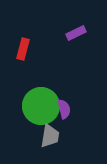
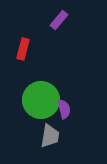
purple rectangle: moved 17 px left, 13 px up; rotated 24 degrees counterclockwise
green circle: moved 6 px up
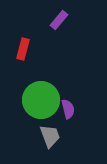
purple semicircle: moved 4 px right
gray trapezoid: rotated 30 degrees counterclockwise
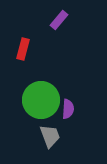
purple semicircle: rotated 18 degrees clockwise
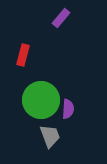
purple rectangle: moved 2 px right, 2 px up
red rectangle: moved 6 px down
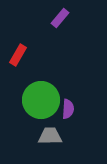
purple rectangle: moved 1 px left
red rectangle: moved 5 px left; rotated 15 degrees clockwise
gray trapezoid: rotated 70 degrees counterclockwise
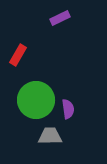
purple rectangle: rotated 24 degrees clockwise
green circle: moved 5 px left
purple semicircle: rotated 12 degrees counterclockwise
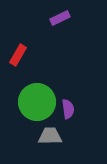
green circle: moved 1 px right, 2 px down
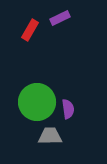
red rectangle: moved 12 px right, 25 px up
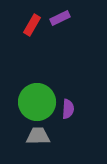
red rectangle: moved 2 px right, 5 px up
purple semicircle: rotated 12 degrees clockwise
gray trapezoid: moved 12 px left
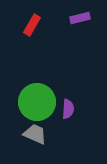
purple rectangle: moved 20 px right; rotated 12 degrees clockwise
gray trapezoid: moved 3 px left, 2 px up; rotated 25 degrees clockwise
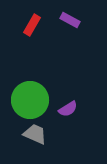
purple rectangle: moved 10 px left, 2 px down; rotated 42 degrees clockwise
green circle: moved 7 px left, 2 px up
purple semicircle: rotated 54 degrees clockwise
